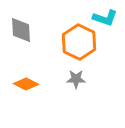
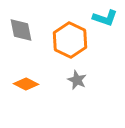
gray diamond: rotated 8 degrees counterclockwise
orange hexagon: moved 9 px left, 2 px up
gray star: moved 1 px right, 1 px down; rotated 24 degrees clockwise
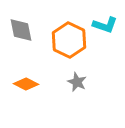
cyan L-shape: moved 7 px down
orange hexagon: moved 1 px left
gray star: moved 2 px down
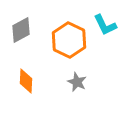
cyan L-shape: rotated 45 degrees clockwise
gray diamond: rotated 72 degrees clockwise
orange diamond: moved 3 px up; rotated 65 degrees clockwise
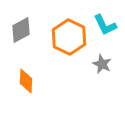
orange hexagon: moved 3 px up
gray star: moved 25 px right, 18 px up
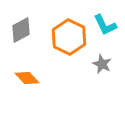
orange diamond: moved 1 px right, 3 px up; rotated 45 degrees counterclockwise
